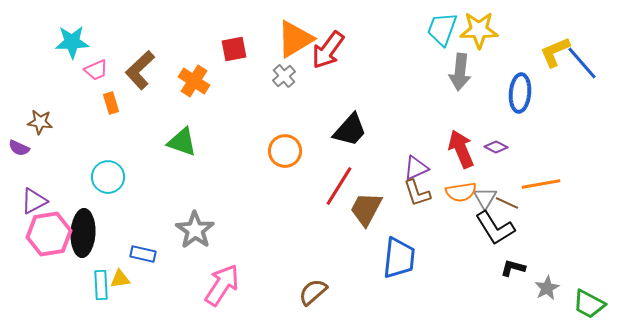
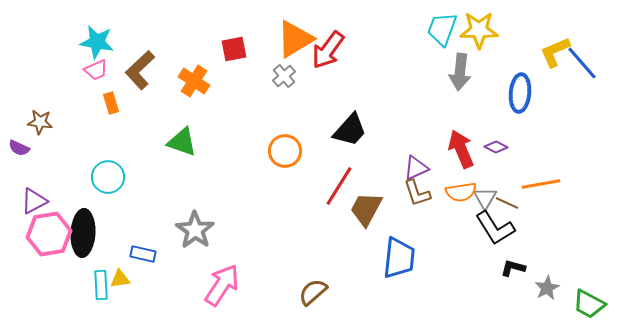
cyan star at (72, 42): moved 25 px right; rotated 12 degrees clockwise
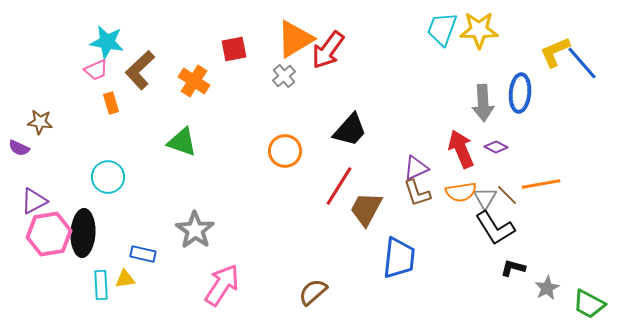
cyan star at (97, 42): moved 10 px right
gray arrow at (460, 72): moved 23 px right, 31 px down; rotated 9 degrees counterclockwise
brown line at (507, 203): moved 8 px up; rotated 20 degrees clockwise
yellow triangle at (120, 279): moved 5 px right
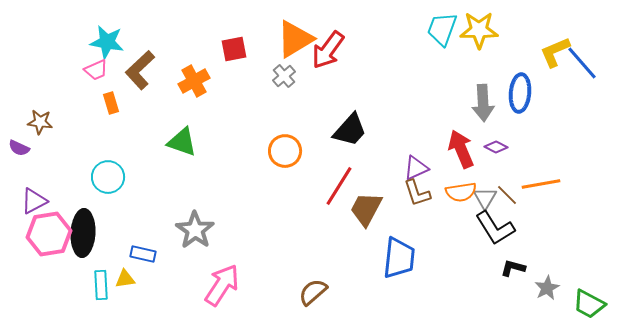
orange cross at (194, 81): rotated 28 degrees clockwise
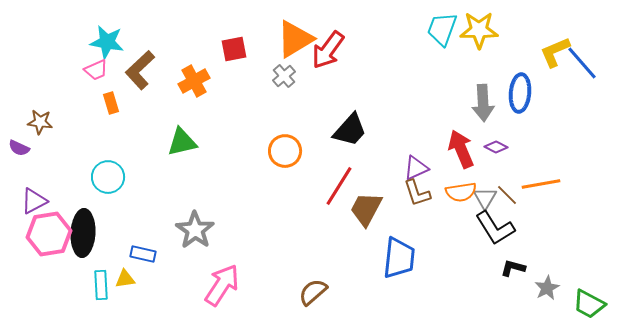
green triangle at (182, 142): rotated 32 degrees counterclockwise
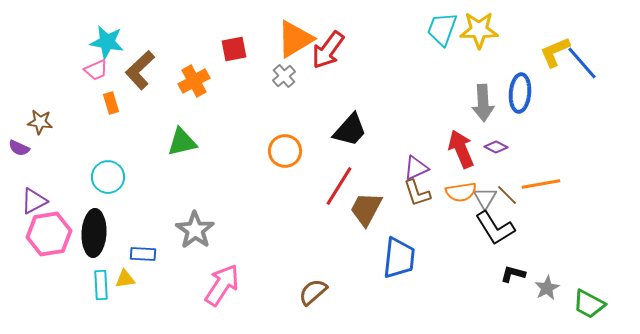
black ellipse at (83, 233): moved 11 px right
blue rectangle at (143, 254): rotated 10 degrees counterclockwise
black L-shape at (513, 268): moved 6 px down
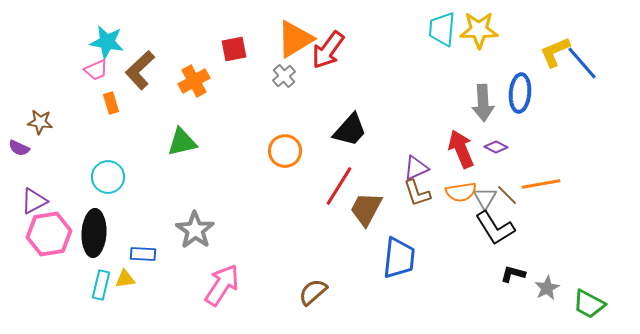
cyan trapezoid at (442, 29): rotated 15 degrees counterclockwise
cyan rectangle at (101, 285): rotated 16 degrees clockwise
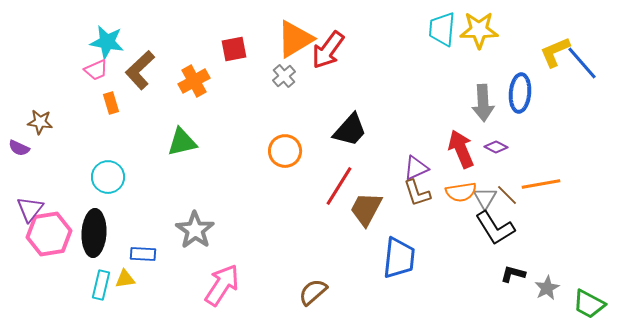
purple triangle at (34, 201): moved 4 px left, 8 px down; rotated 24 degrees counterclockwise
